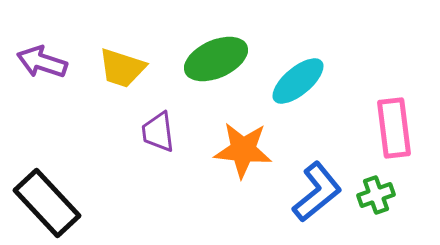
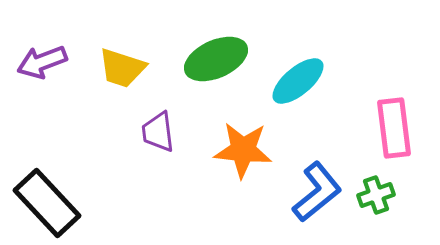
purple arrow: rotated 39 degrees counterclockwise
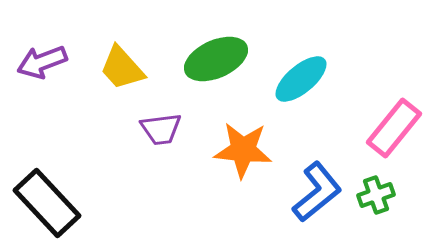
yellow trapezoid: rotated 30 degrees clockwise
cyan ellipse: moved 3 px right, 2 px up
pink rectangle: rotated 46 degrees clockwise
purple trapezoid: moved 3 px right, 3 px up; rotated 90 degrees counterclockwise
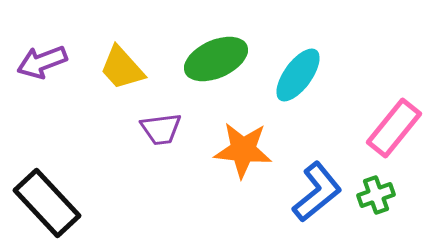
cyan ellipse: moved 3 px left, 4 px up; rotated 14 degrees counterclockwise
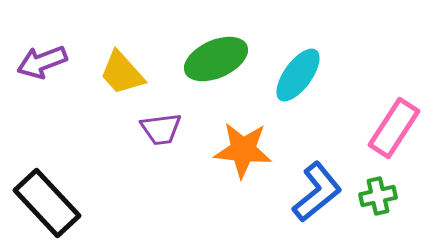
yellow trapezoid: moved 5 px down
pink rectangle: rotated 6 degrees counterclockwise
green cross: moved 2 px right, 1 px down; rotated 6 degrees clockwise
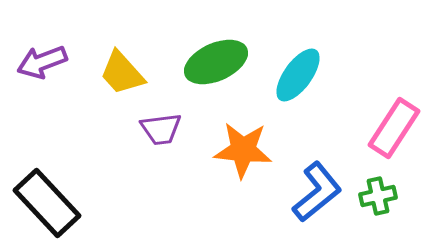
green ellipse: moved 3 px down
